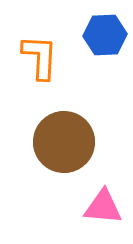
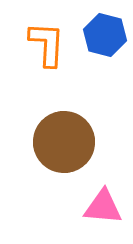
blue hexagon: rotated 18 degrees clockwise
orange L-shape: moved 7 px right, 13 px up
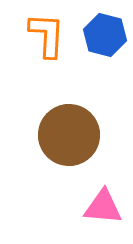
orange L-shape: moved 9 px up
brown circle: moved 5 px right, 7 px up
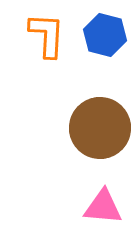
brown circle: moved 31 px right, 7 px up
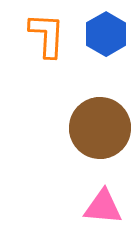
blue hexagon: moved 1 px right, 1 px up; rotated 15 degrees clockwise
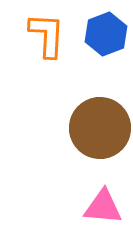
blue hexagon: rotated 9 degrees clockwise
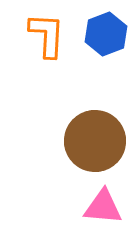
brown circle: moved 5 px left, 13 px down
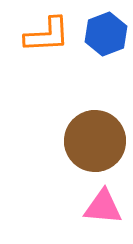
orange L-shape: rotated 84 degrees clockwise
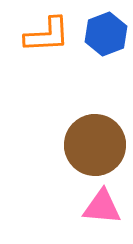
brown circle: moved 4 px down
pink triangle: moved 1 px left
